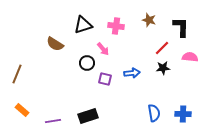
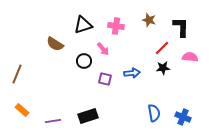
black circle: moved 3 px left, 2 px up
blue cross: moved 3 px down; rotated 21 degrees clockwise
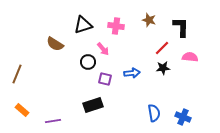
black circle: moved 4 px right, 1 px down
black rectangle: moved 5 px right, 11 px up
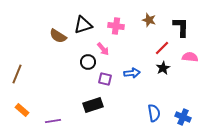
brown semicircle: moved 3 px right, 8 px up
black star: rotated 24 degrees counterclockwise
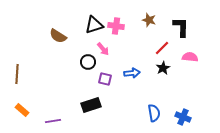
black triangle: moved 11 px right
brown line: rotated 18 degrees counterclockwise
black rectangle: moved 2 px left
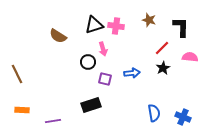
pink arrow: rotated 24 degrees clockwise
brown line: rotated 30 degrees counterclockwise
orange rectangle: rotated 40 degrees counterclockwise
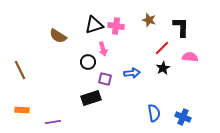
brown line: moved 3 px right, 4 px up
black rectangle: moved 7 px up
purple line: moved 1 px down
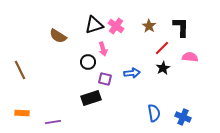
brown star: moved 6 px down; rotated 16 degrees clockwise
pink cross: rotated 28 degrees clockwise
orange rectangle: moved 3 px down
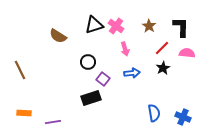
pink arrow: moved 22 px right
pink semicircle: moved 3 px left, 4 px up
purple square: moved 2 px left; rotated 24 degrees clockwise
orange rectangle: moved 2 px right
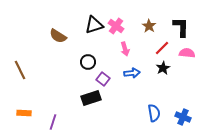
purple line: rotated 63 degrees counterclockwise
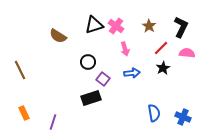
black L-shape: rotated 25 degrees clockwise
red line: moved 1 px left
orange rectangle: rotated 64 degrees clockwise
